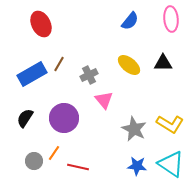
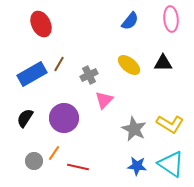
pink triangle: rotated 24 degrees clockwise
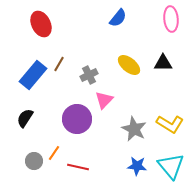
blue semicircle: moved 12 px left, 3 px up
blue rectangle: moved 1 px right, 1 px down; rotated 20 degrees counterclockwise
purple circle: moved 13 px right, 1 px down
cyan triangle: moved 2 px down; rotated 16 degrees clockwise
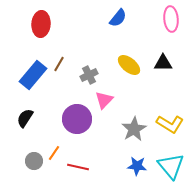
red ellipse: rotated 30 degrees clockwise
gray star: rotated 15 degrees clockwise
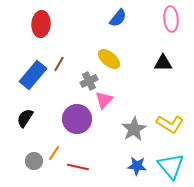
yellow ellipse: moved 20 px left, 6 px up
gray cross: moved 6 px down
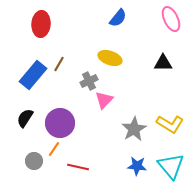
pink ellipse: rotated 20 degrees counterclockwise
yellow ellipse: moved 1 px right, 1 px up; rotated 20 degrees counterclockwise
purple circle: moved 17 px left, 4 px down
orange line: moved 4 px up
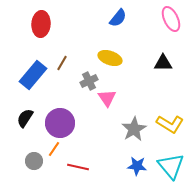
brown line: moved 3 px right, 1 px up
pink triangle: moved 3 px right, 2 px up; rotated 18 degrees counterclockwise
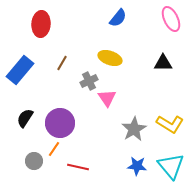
blue rectangle: moved 13 px left, 5 px up
